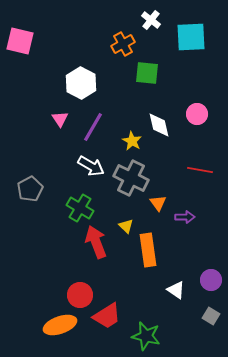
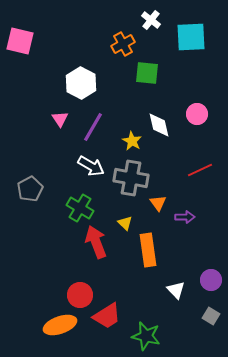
red line: rotated 35 degrees counterclockwise
gray cross: rotated 16 degrees counterclockwise
yellow triangle: moved 1 px left, 3 px up
white triangle: rotated 12 degrees clockwise
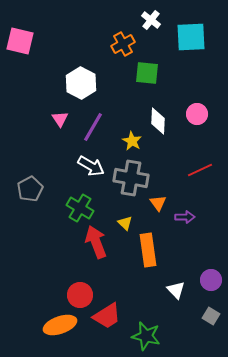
white diamond: moved 1 px left, 4 px up; rotated 16 degrees clockwise
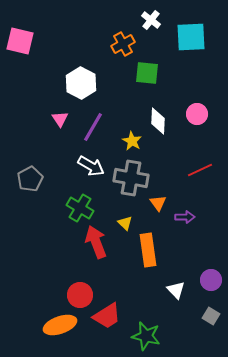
gray pentagon: moved 10 px up
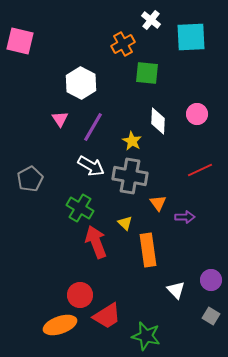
gray cross: moved 1 px left, 2 px up
